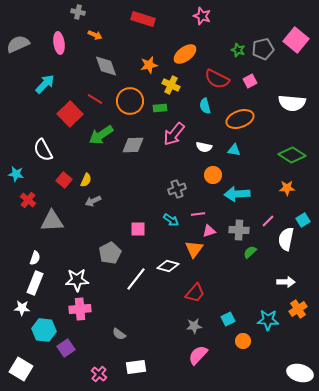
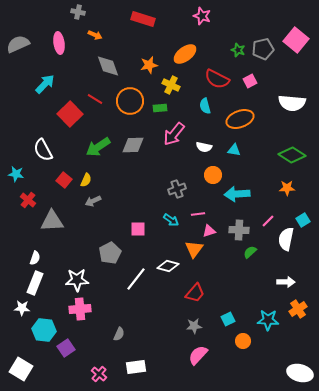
gray diamond at (106, 66): moved 2 px right
green arrow at (101, 135): moved 3 px left, 12 px down
gray semicircle at (119, 334): rotated 104 degrees counterclockwise
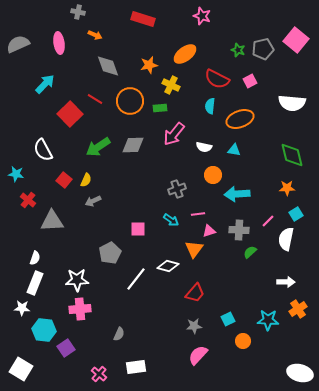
cyan semicircle at (205, 106): moved 5 px right; rotated 21 degrees clockwise
green diamond at (292, 155): rotated 44 degrees clockwise
cyan square at (303, 220): moved 7 px left, 6 px up
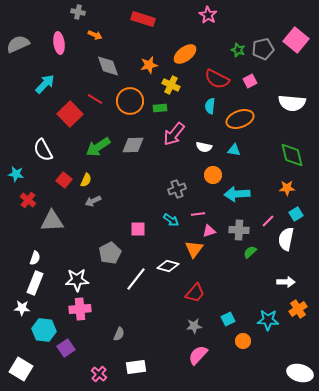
pink star at (202, 16): moved 6 px right, 1 px up; rotated 12 degrees clockwise
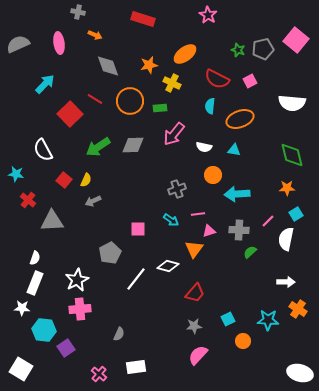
yellow cross at (171, 85): moved 1 px right, 2 px up
white star at (77, 280): rotated 25 degrees counterclockwise
orange cross at (298, 309): rotated 24 degrees counterclockwise
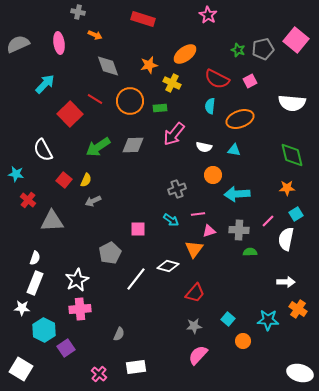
green semicircle at (250, 252): rotated 40 degrees clockwise
cyan square at (228, 319): rotated 24 degrees counterclockwise
cyan hexagon at (44, 330): rotated 20 degrees clockwise
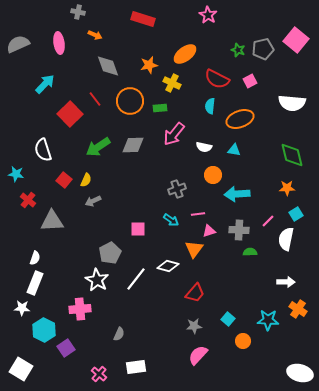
red line at (95, 99): rotated 21 degrees clockwise
white semicircle at (43, 150): rotated 10 degrees clockwise
white star at (77, 280): moved 20 px right; rotated 15 degrees counterclockwise
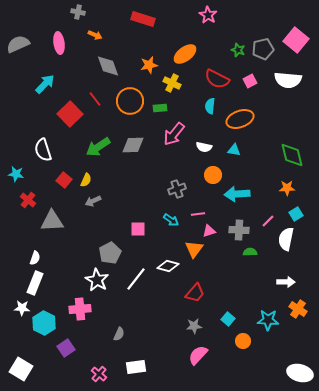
white semicircle at (292, 103): moved 4 px left, 23 px up
cyan hexagon at (44, 330): moved 7 px up
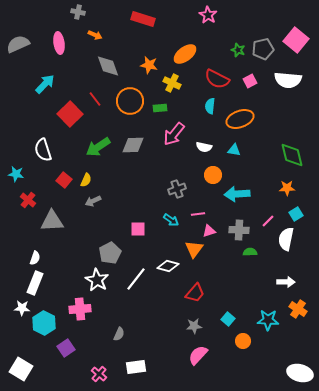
orange star at (149, 65): rotated 24 degrees clockwise
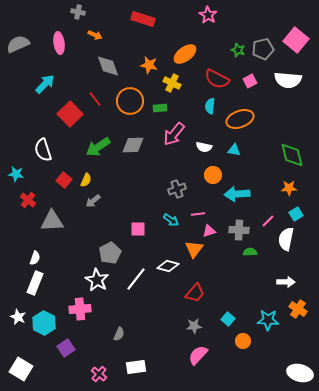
orange star at (287, 188): moved 2 px right
gray arrow at (93, 201): rotated 14 degrees counterclockwise
white star at (22, 308): moved 4 px left, 9 px down; rotated 21 degrees clockwise
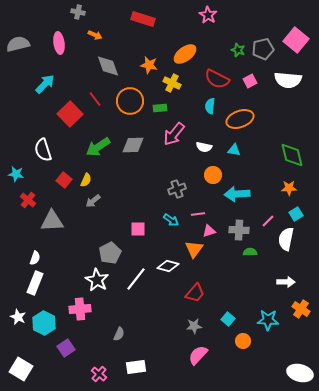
gray semicircle at (18, 44): rotated 10 degrees clockwise
orange cross at (298, 309): moved 3 px right
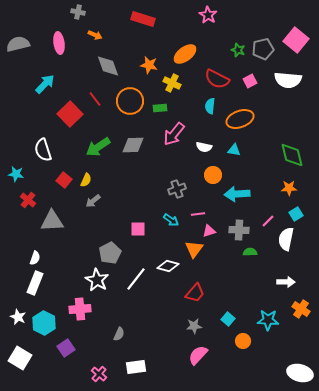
white square at (21, 369): moved 1 px left, 11 px up
